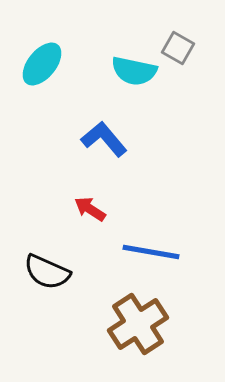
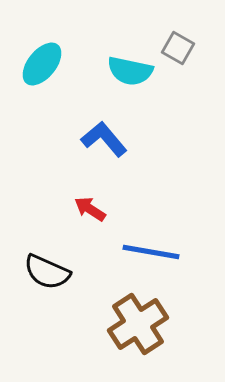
cyan semicircle: moved 4 px left
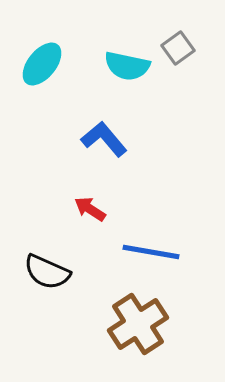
gray square: rotated 24 degrees clockwise
cyan semicircle: moved 3 px left, 5 px up
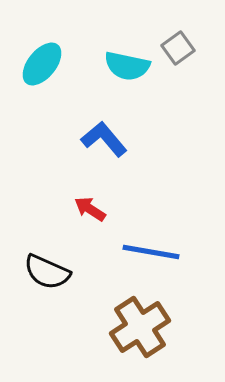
brown cross: moved 2 px right, 3 px down
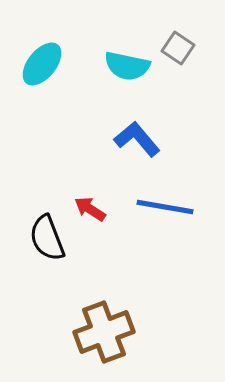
gray square: rotated 20 degrees counterclockwise
blue L-shape: moved 33 px right
blue line: moved 14 px right, 45 px up
black semicircle: moved 34 px up; rotated 45 degrees clockwise
brown cross: moved 36 px left, 5 px down; rotated 12 degrees clockwise
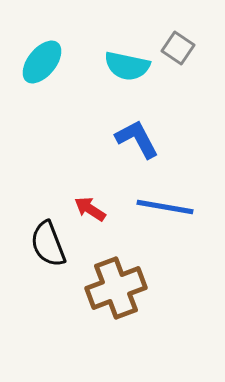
cyan ellipse: moved 2 px up
blue L-shape: rotated 12 degrees clockwise
black semicircle: moved 1 px right, 6 px down
brown cross: moved 12 px right, 44 px up
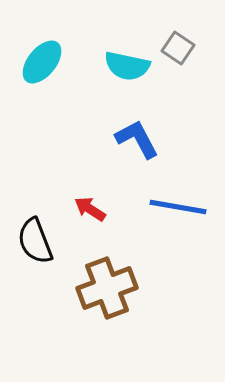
blue line: moved 13 px right
black semicircle: moved 13 px left, 3 px up
brown cross: moved 9 px left
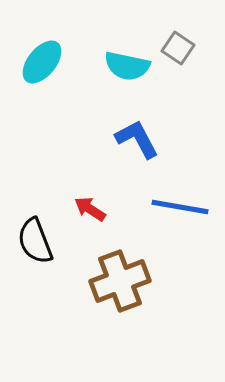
blue line: moved 2 px right
brown cross: moved 13 px right, 7 px up
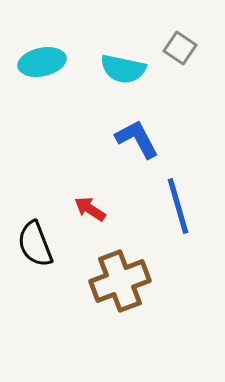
gray square: moved 2 px right
cyan ellipse: rotated 39 degrees clockwise
cyan semicircle: moved 4 px left, 3 px down
blue line: moved 2 px left, 1 px up; rotated 64 degrees clockwise
black semicircle: moved 3 px down
